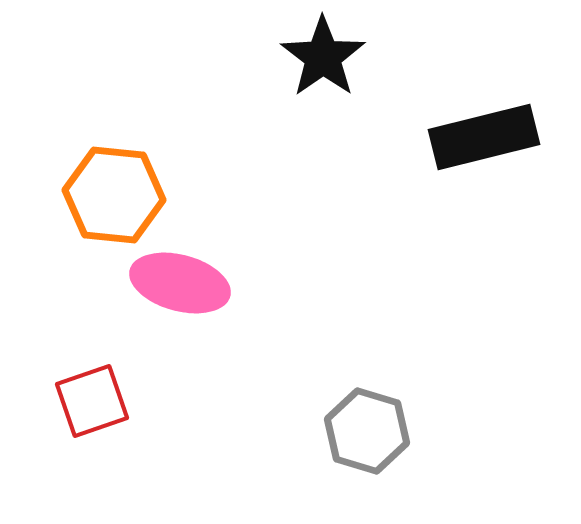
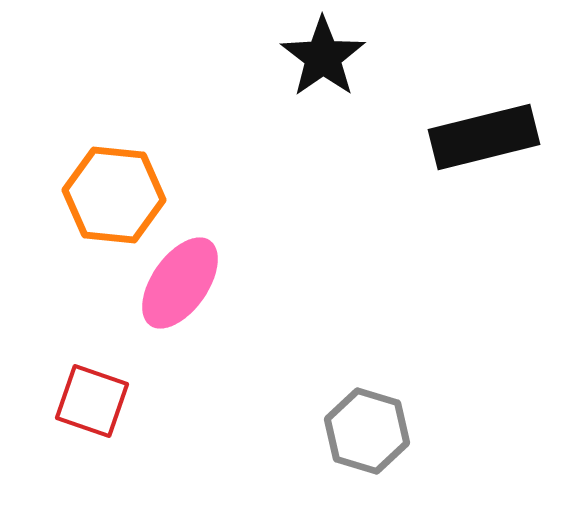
pink ellipse: rotated 70 degrees counterclockwise
red square: rotated 38 degrees clockwise
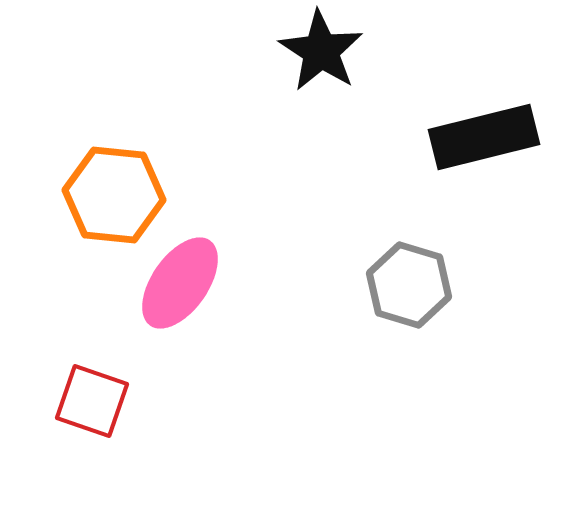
black star: moved 2 px left, 6 px up; rotated 4 degrees counterclockwise
gray hexagon: moved 42 px right, 146 px up
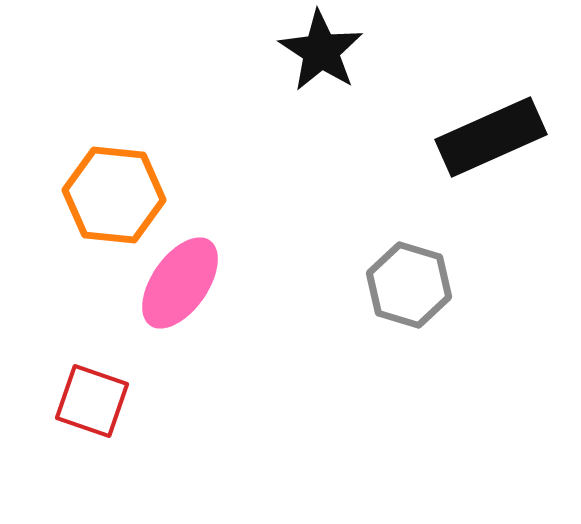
black rectangle: moved 7 px right; rotated 10 degrees counterclockwise
